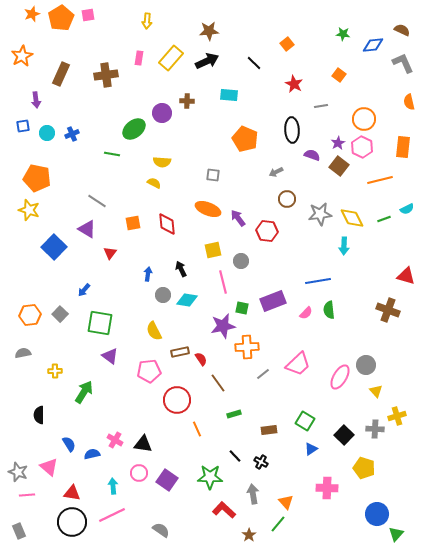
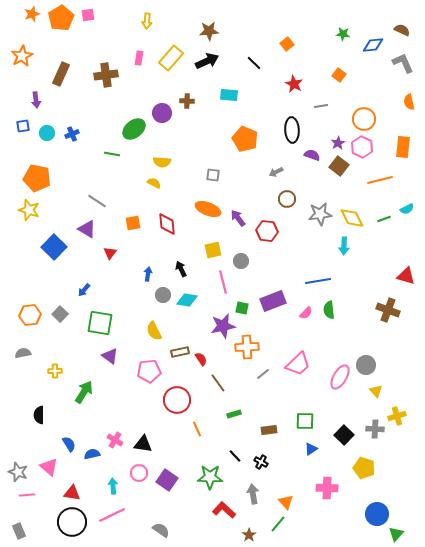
green square at (305, 421): rotated 30 degrees counterclockwise
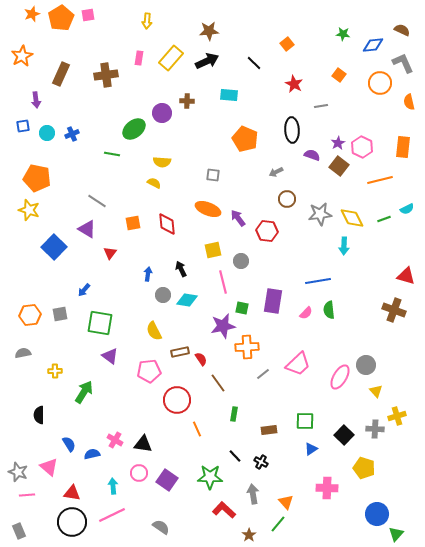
orange circle at (364, 119): moved 16 px right, 36 px up
purple rectangle at (273, 301): rotated 60 degrees counterclockwise
brown cross at (388, 310): moved 6 px right
gray square at (60, 314): rotated 35 degrees clockwise
green rectangle at (234, 414): rotated 64 degrees counterclockwise
gray semicircle at (161, 530): moved 3 px up
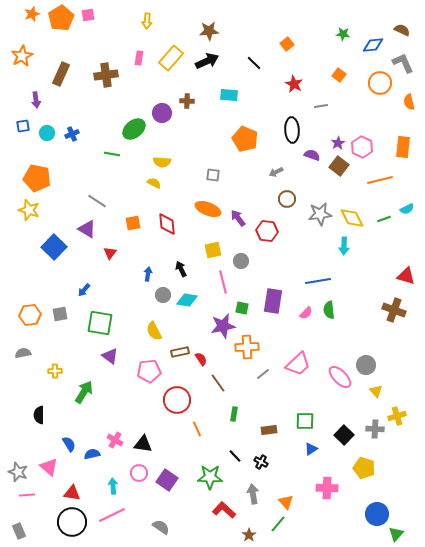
pink ellipse at (340, 377): rotated 75 degrees counterclockwise
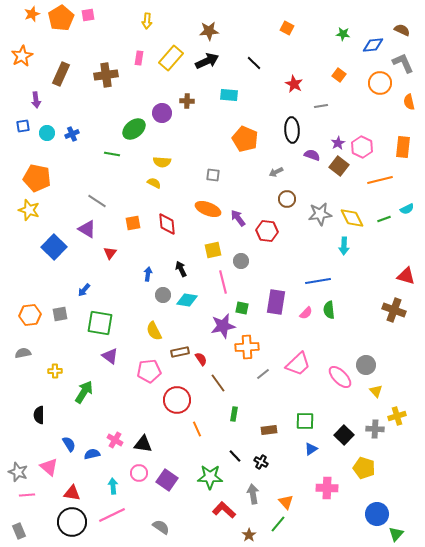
orange square at (287, 44): moved 16 px up; rotated 24 degrees counterclockwise
purple rectangle at (273, 301): moved 3 px right, 1 px down
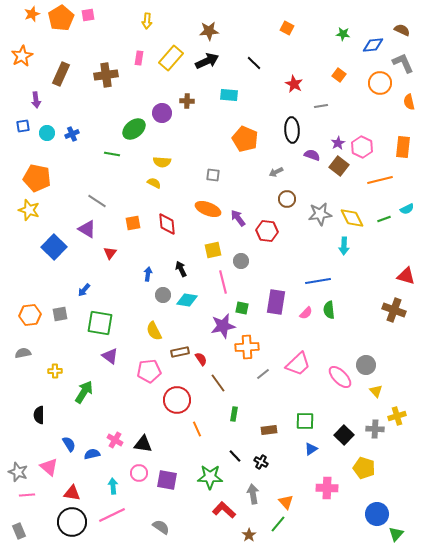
purple square at (167, 480): rotated 25 degrees counterclockwise
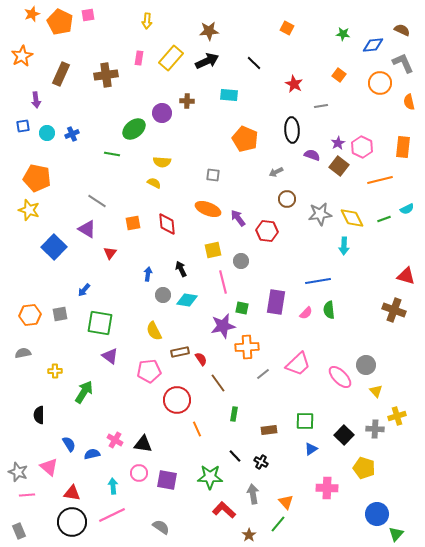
orange pentagon at (61, 18): moved 1 px left, 4 px down; rotated 15 degrees counterclockwise
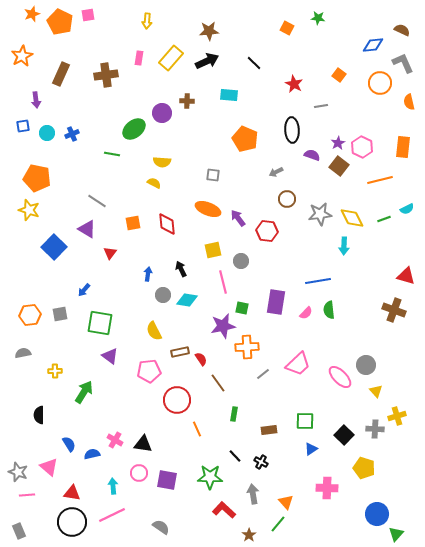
green star at (343, 34): moved 25 px left, 16 px up
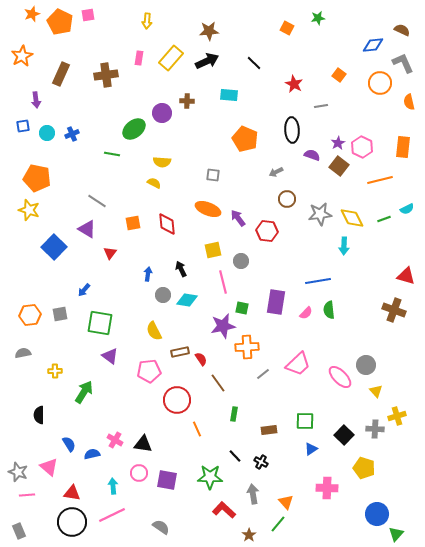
green star at (318, 18): rotated 16 degrees counterclockwise
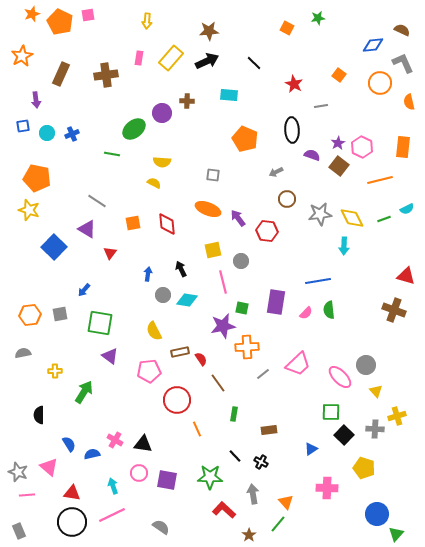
green square at (305, 421): moved 26 px right, 9 px up
cyan arrow at (113, 486): rotated 14 degrees counterclockwise
